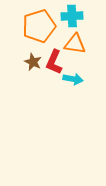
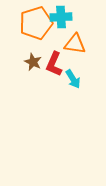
cyan cross: moved 11 px left, 1 px down
orange pentagon: moved 3 px left, 3 px up
red L-shape: moved 2 px down
cyan arrow: rotated 48 degrees clockwise
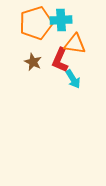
cyan cross: moved 3 px down
red L-shape: moved 6 px right, 4 px up
